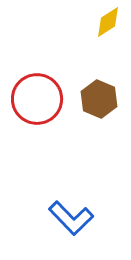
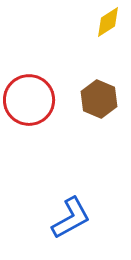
red circle: moved 8 px left, 1 px down
blue L-shape: rotated 75 degrees counterclockwise
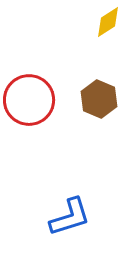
blue L-shape: moved 1 px left, 1 px up; rotated 12 degrees clockwise
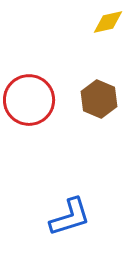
yellow diamond: rotated 20 degrees clockwise
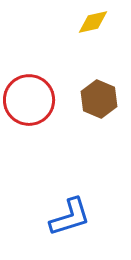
yellow diamond: moved 15 px left
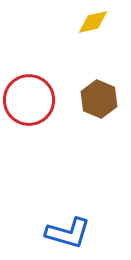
blue L-shape: moved 2 px left, 16 px down; rotated 33 degrees clockwise
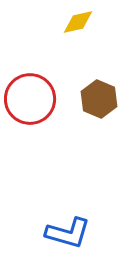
yellow diamond: moved 15 px left
red circle: moved 1 px right, 1 px up
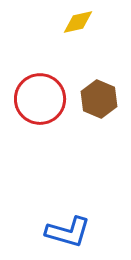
red circle: moved 10 px right
blue L-shape: moved 1 px up
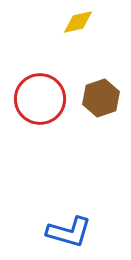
brown hexagon: moved 2 px right, 1 px up; rotated 18 degrees clockwise
blue L-shape: moved 1 px right
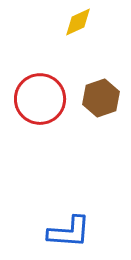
yellow diamond: rotated 12 degrees counterclockwise
blue L-shape: rotated 12 degrees counterclockwise
